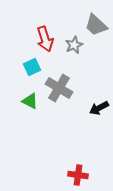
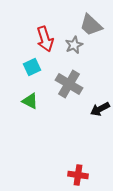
gray trapezoid: moved 5 px left
gray cross: moved 10 px right, 4 px up
black arrow: moved 1 px right, 1 px down
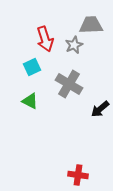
gray trapezoid: rotated 135 degrees clockwise
black arrow: rotated 12 degrees counterclockwise
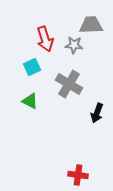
gray star: rotated 30 degrees clockwise
black arrow: moved 3 px left, 4 px down; rotated 30 degrees counterclockwise
